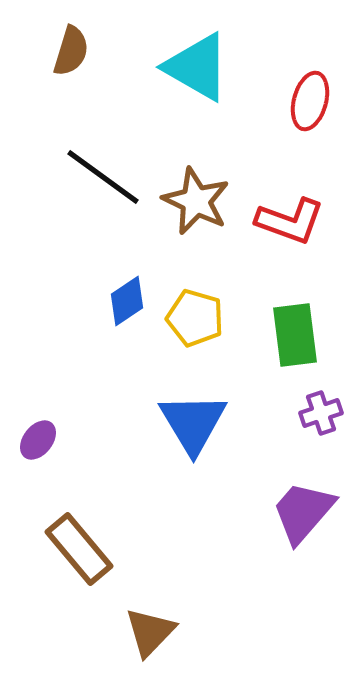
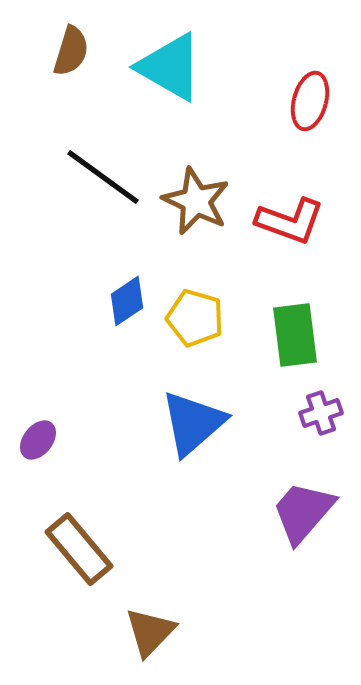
cyan triangle: moved 27 px left
blue triangle: rotated 20 degrees clockwise
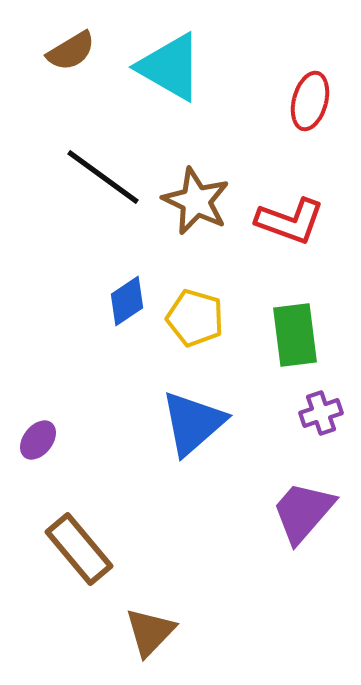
brown semicircle: rotated 42 degrees clockwise
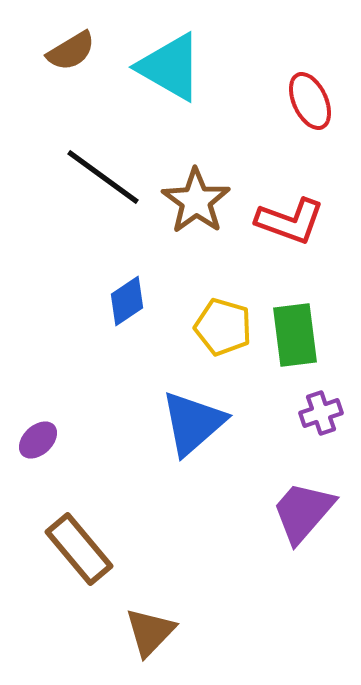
red ellipse: rotated 40 degrees counterclockwise
brown star: rotated 10 degrees clockwise
yellow pentagon: moved 28 px right, 9 px down
purple ellipse: rotated 9 degrees clockwise
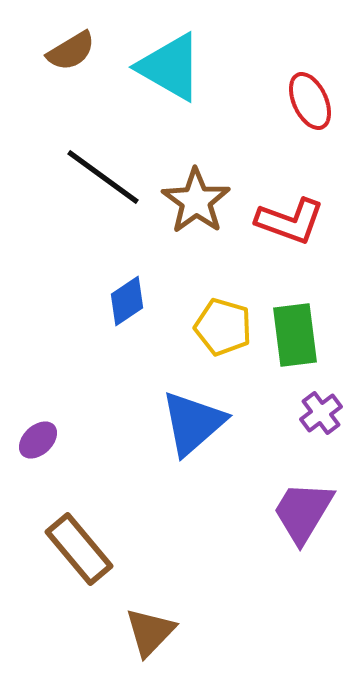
purple cross: rotated 18 degrees counterclockwise
purple trapezoid: rotated 10 degrees counterclockwise
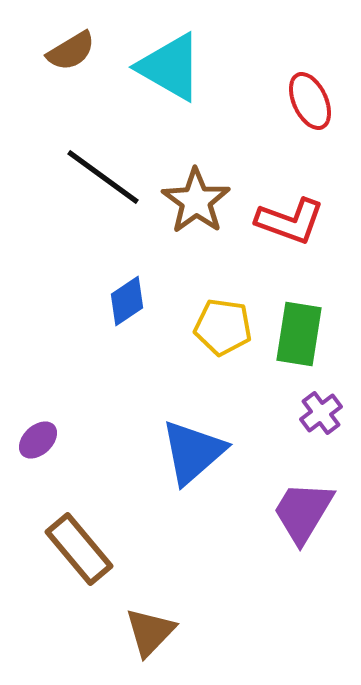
yellow pentagon: rotated 8 degrees counterclockwise
green rectangle: moved 4 px right, 1 px up; rotated 16 degrees clockwise
blue triangle: moved 29 px down
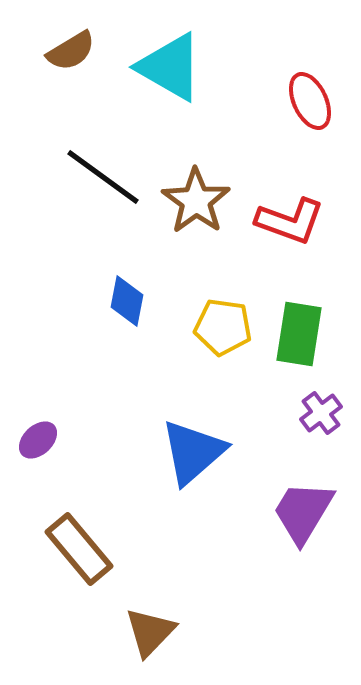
blue diamond: rotated 45 degrees counterclockwise
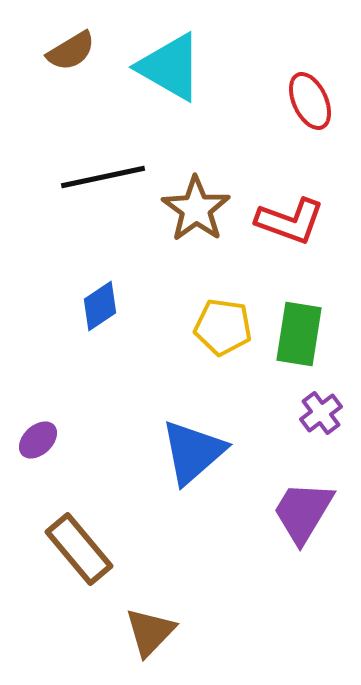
black line: rotated 48 degrees counterclockwise
brown star: moved 8 px down
blue diamond: moved 27 px left, 5 px down; rotated 45 degrees clockwise
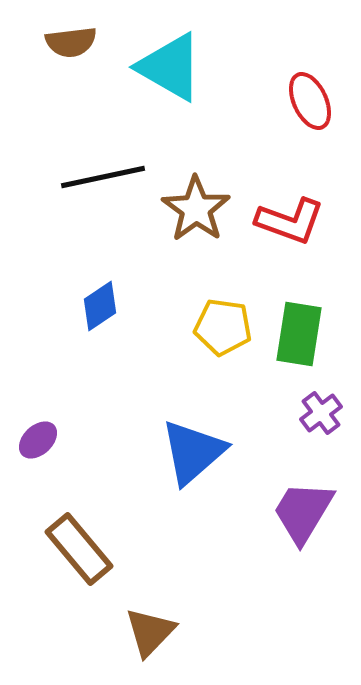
brown semicircle: moved 9 px up; rotated 24 degrees clockwise
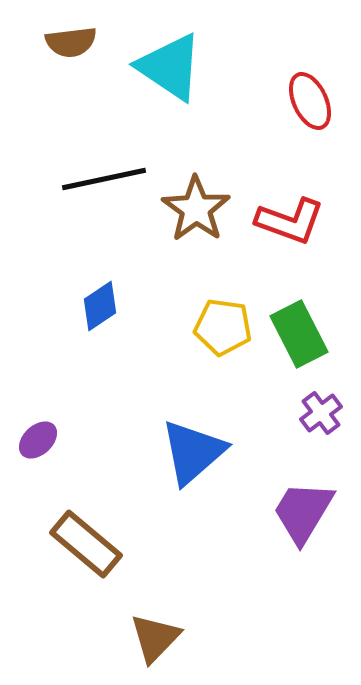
cyan triangle: rotated 4 degrees clockwise
black line: moved 1 px right, 2 px down
green rectangle: rotated 36 degrees counterclockwise
brown rectangle: moved 7 px right, 5 px up; rotated 10 degrees counterclockwise
brown triangle: moved 5 px right, 6 px down
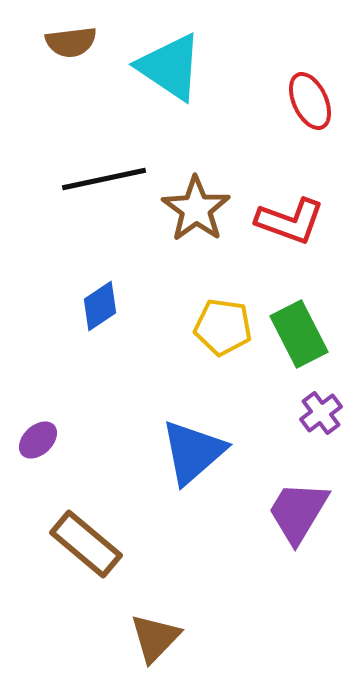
purple trapezoid: moved 5 px left
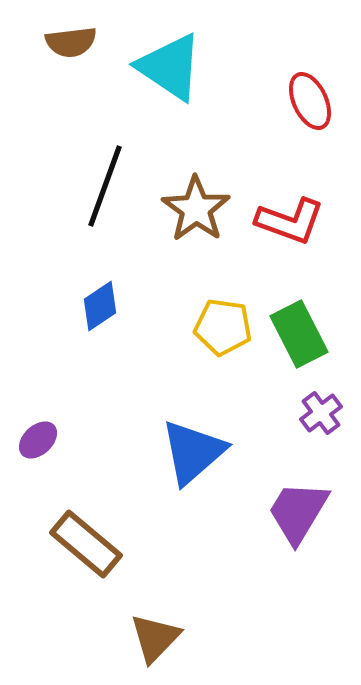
black line: moved 1 px right, 7 px down; rotated 58 degrees counterclockwise
